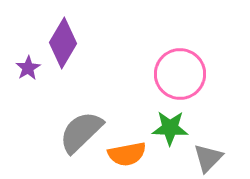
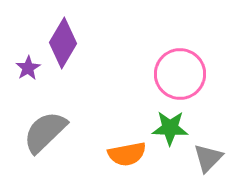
gray semicircle: moved 36 px left
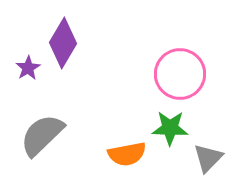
gray semicircle: moved 3 px left, 3 px down
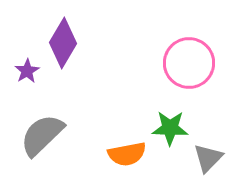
purple star: moved 1 px left, 3 px down
pink circle: moved 9 px right, 11 px up
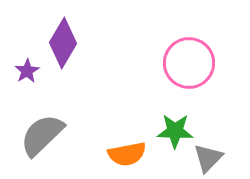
green star: moved 5 px right, 3 px down
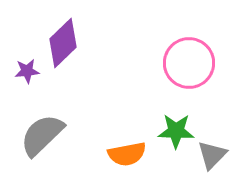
purple diamond: rotated 15 degrees clockwise
purple star: rotated 25 degrees clockwise
green star: moved 1 px right
gray triangle: moved 4 px right, 3 px up
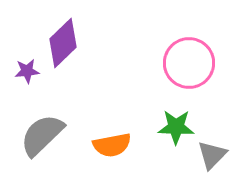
green star: moved 4 px up
orange semicircle: moved 15 px left, 9 px up
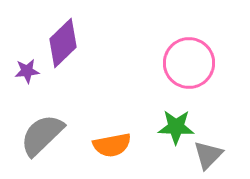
gray triangle: moved 4 px left
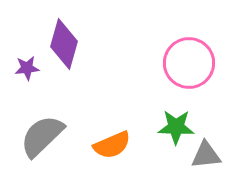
purple diamond: moved 1 px right, 1 px down; rotated 30 degrees counterclockwise
purple star: moved 3 px up
gray semicircle: moved 1 px down
orange semicircle: rotated 12 degrees counterclockwise
gray triangle: moved 2 px left; rotated 40 degrees clockwise
